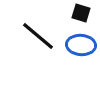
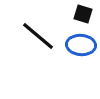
black square: moved 2 px right, 1 px down
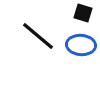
black square: moved 1 px up
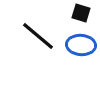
black square: moved 2 px left
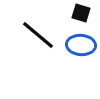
black line: moved 1 px up
